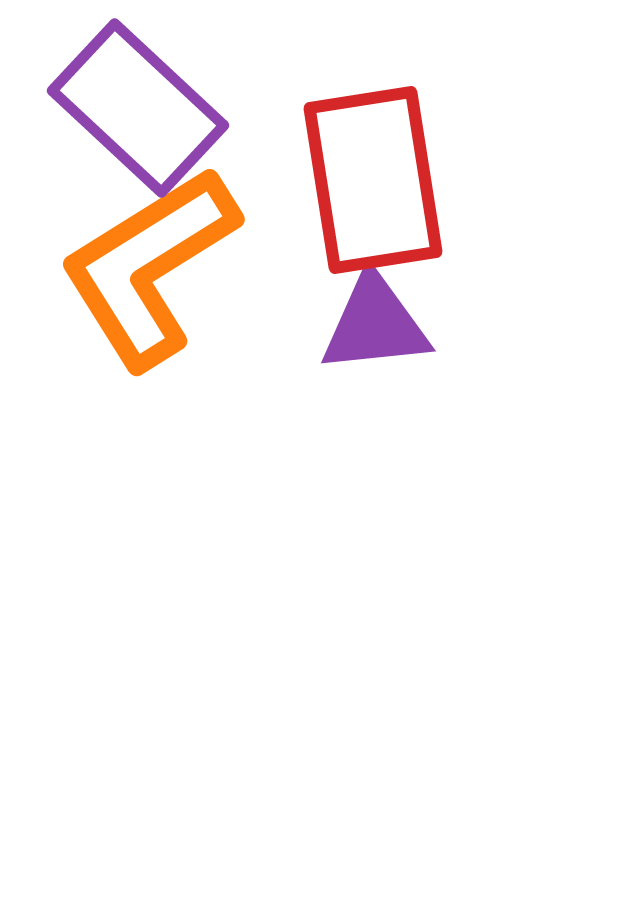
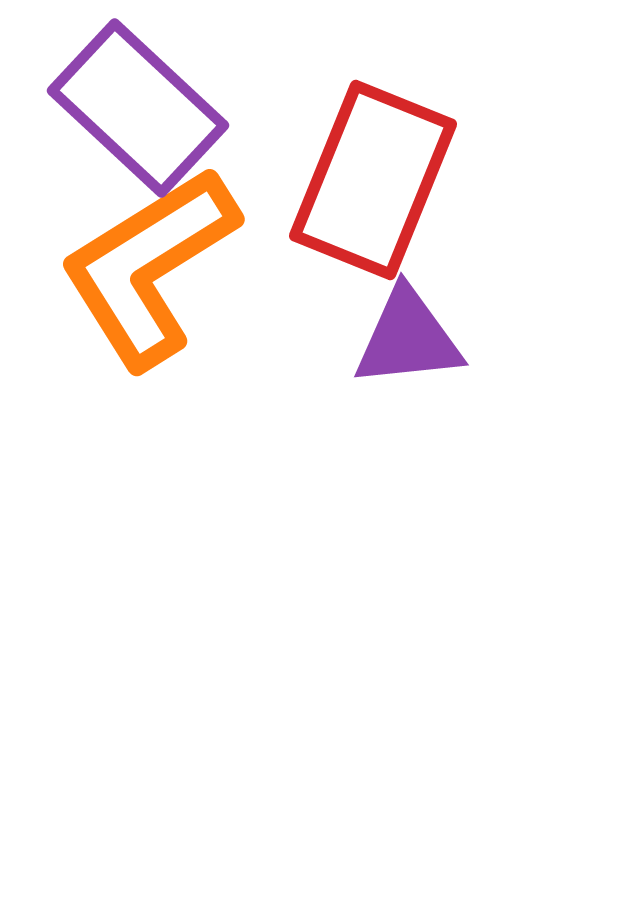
red rectangle: rotated 31 degrees clockwise
purple triangle: moved 33 px right, 14 px down
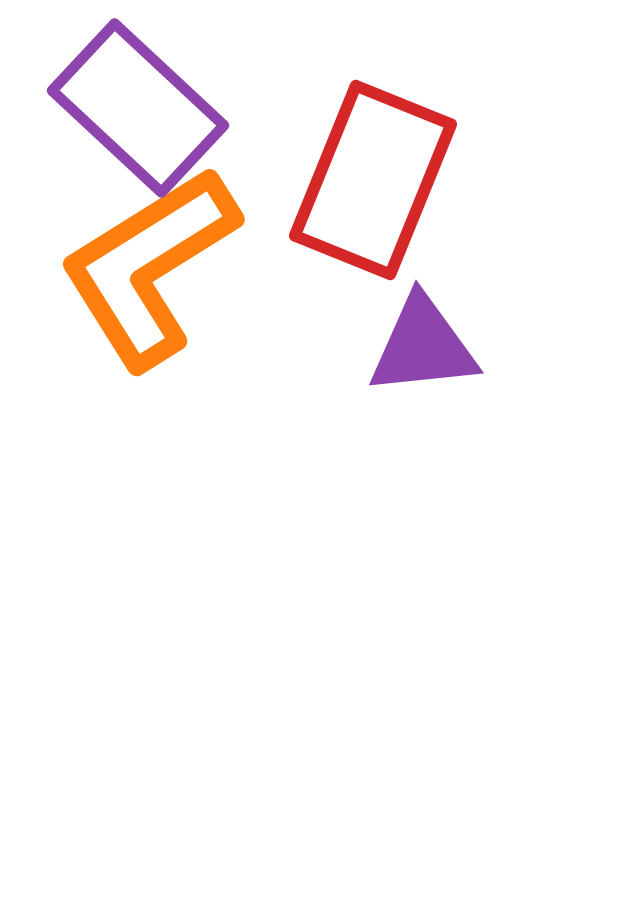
purple triangle: moved 15 px right, 8 px down
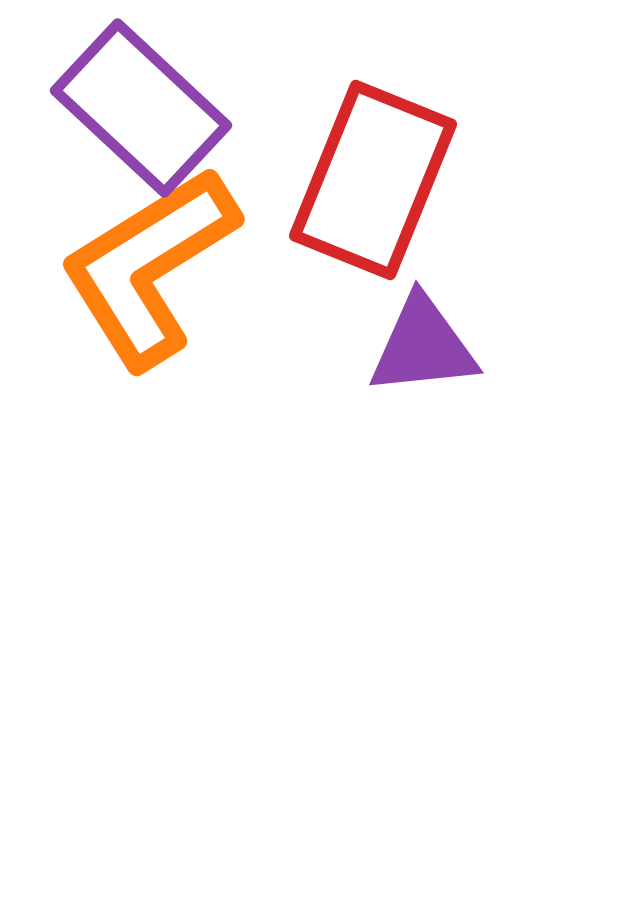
purple rectangle: moved 3 px right
